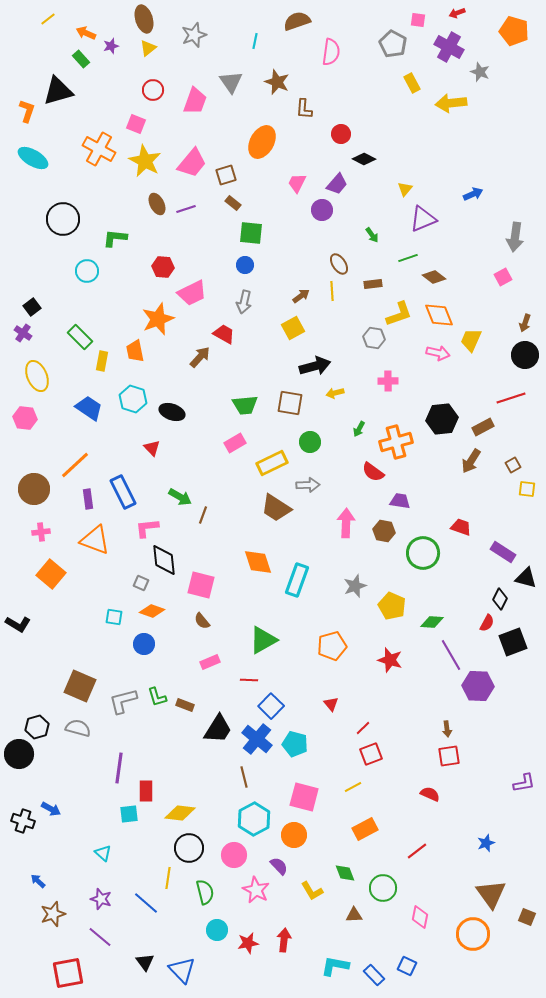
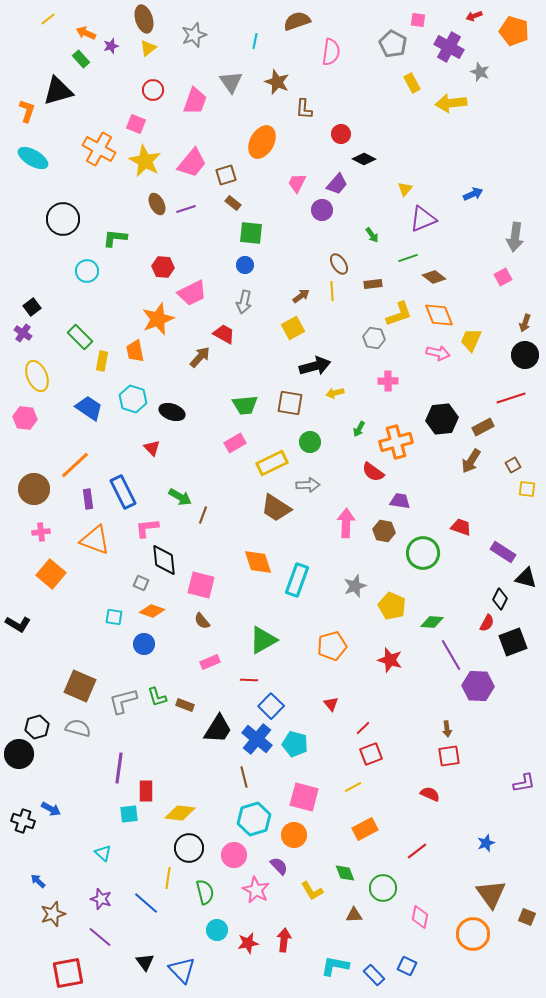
red arrow at (457, 13): moved 17 px right, 3 px down
cyan hexagon at (254, 819): rotated 12 degrees clockwise
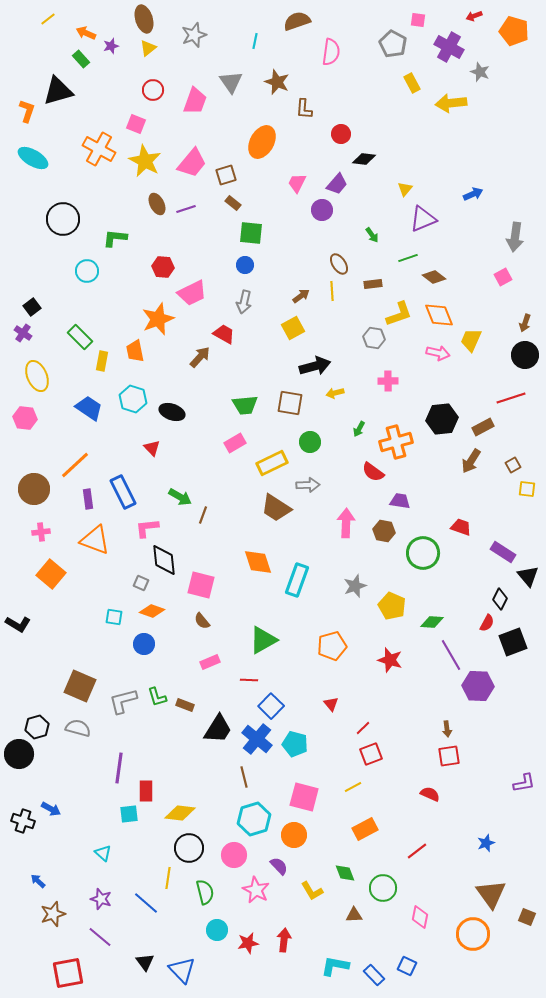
black diamond at (364, 159): rotated 20 degrees counterclockwise
black triangle at (526, 578): moved 2 px right, 2 px up; rotated 35 degrees clockwise
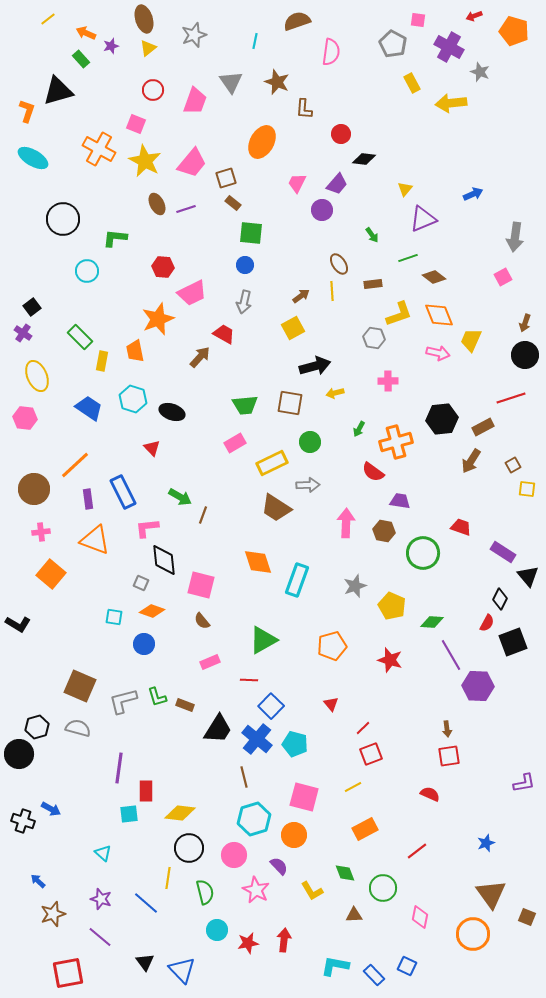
brown square at (226, 175): moved 3 px down
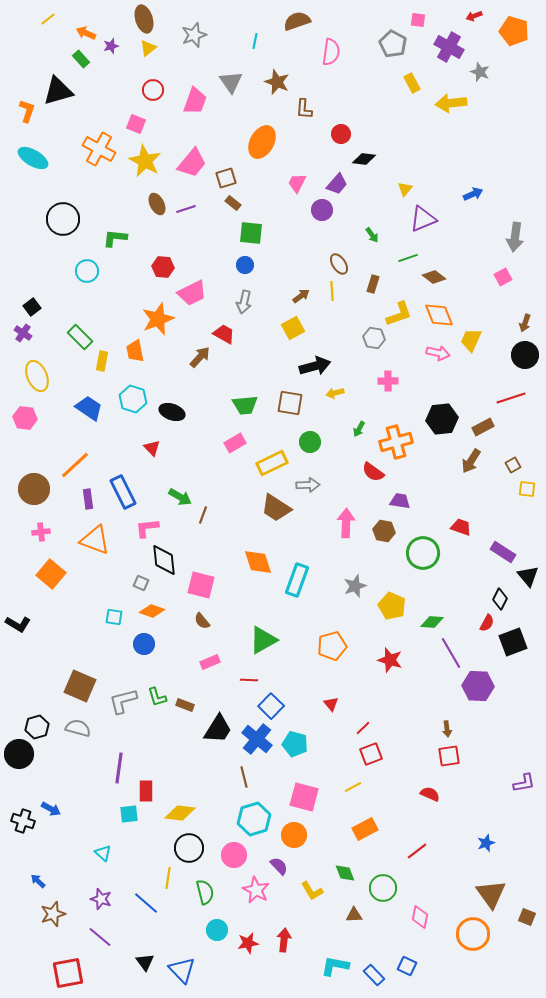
brown rectangle at (373, 284): rotated 66 degrees counterclockwise
purple line at (451, 655): moved 2 px up
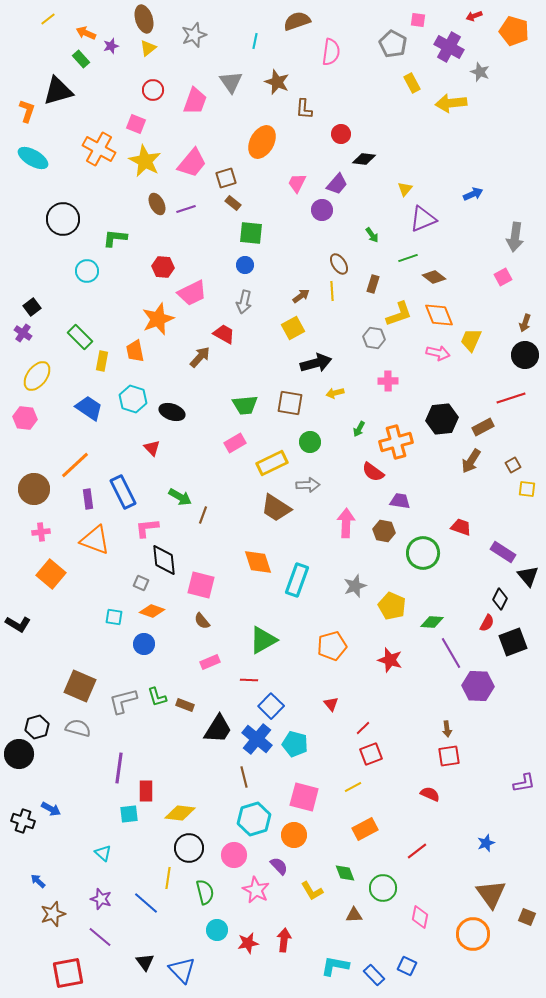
black arrow at (315, 366): moved 1 px right, 3 px up
yellow ellipse at (37, 376): rotated 60 degrees clockwise
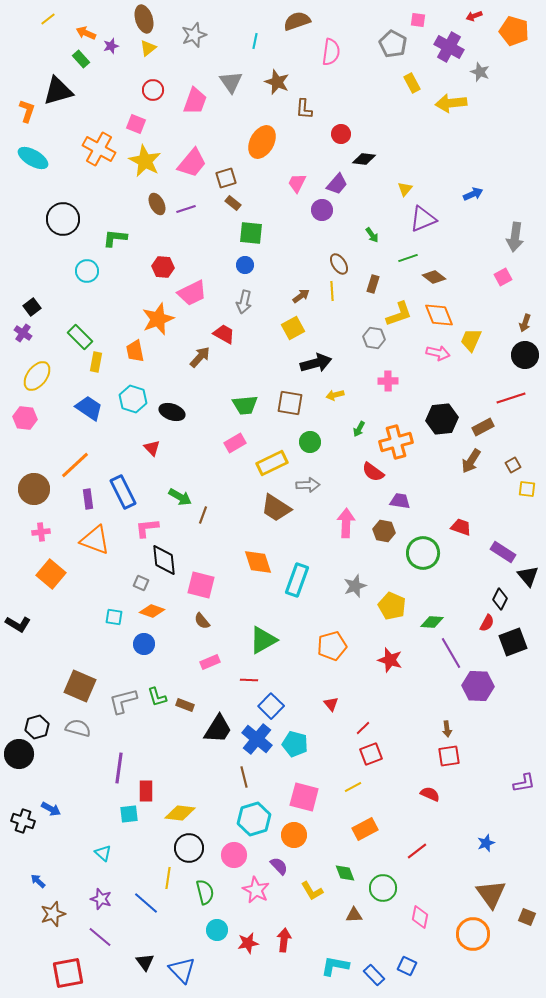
yellow rectangle at (102, 361): moved 6 px left, 1 px down
yellow arrow at (335, 393): moved 2 px down
